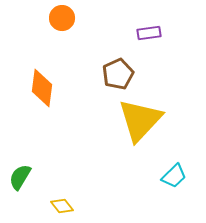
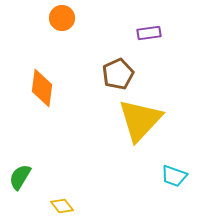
cyan trapezoid: rotated 64 degrees clockwise
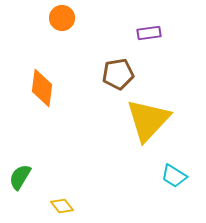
brown pentagon: rotated 16 degrees clockwise
yellow triangle: moved 8 px right
cyan trapezoid: rotated 12 degrees clockwise
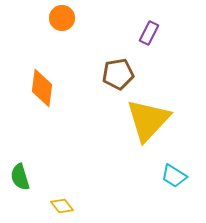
purple rectangle: rotated 55 degrees counterclockwise
green semicircle: rotated 48 degrees counterclockwise
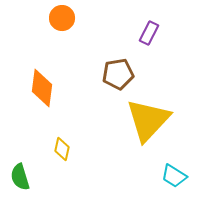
yellow diamond: moved 57 px up; rotated 50 degrees clockwise
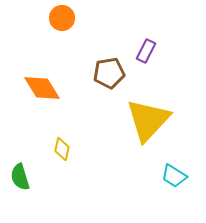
purple rectangle: moved 3 px left, 18 px down
brown pentagon: moved 9 px left, 1 px up
orange diamond: rotated 39 degrees counterclockwise
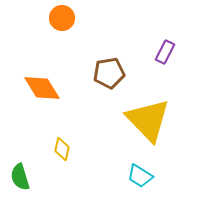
purple rectangle: moved 19 px right, 1 px down
yellow triangle: rotated 27 degrees counterclockwise
cyan trapezoid: moved 34 px left
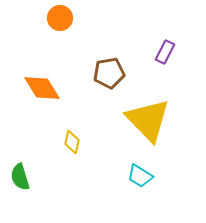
orange circle: moved 2 px left
yellow diamond: moved 10 px right, 7 px up
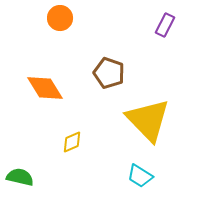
purple rectangle: moved 27 px up
brown pentagon: rotated 28 degrees clockwise
orange diamond: moved 3 px right
yellow diamond: rotated 55 degrees clockwise
green semicircle: rotated 120 degrees clockwise
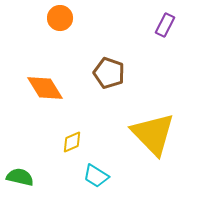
yellow triangle: moved 5 px right, 14 px down
cyan trapezoid: moved 44 px left
